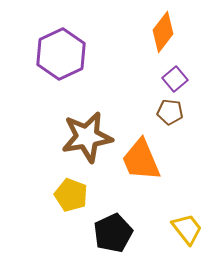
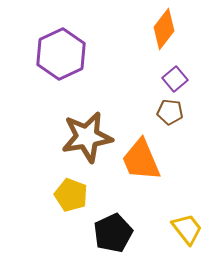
orange diamond: moved 1 px right, 3 px up
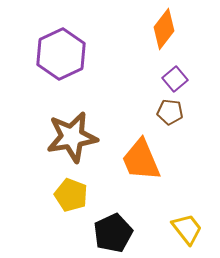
brown star: moved 15 px left
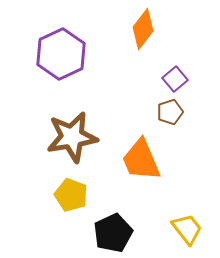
orange diamond: moved 21 px left
brown pentagon: rotated 25 degrees counterclockwise
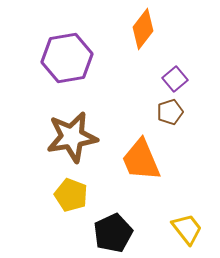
purple hexagon: moved 6 px right, 4 px down; rotated 15 degrees clockwise
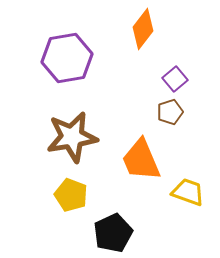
yellow trapezoid: moved 1 px right, 37 px up; rotated 32 degrees counterclockwise
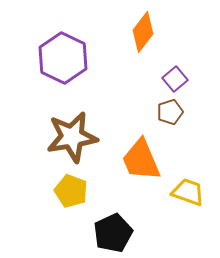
orange diamond: moved 3 px down
purple hexagon: moved 4 px left; rotated 24 degrees counterclockwise
yellow pentagon: moved 4 px up
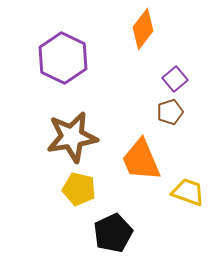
orange diamond: moved 3 px up
yellow pentagon: moved 8 px right, 2 px up; rotated 8 degrees counterclockwise
